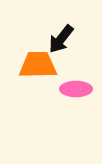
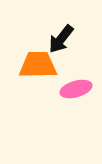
pink ellipse: rotated 16 degrees counterclockwise
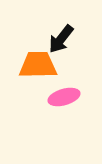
pink ellipse: moved 12 px left, 8 px down
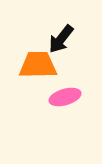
pink ellipse: moved 1 px right
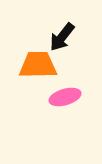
black arrow: moved 1 px right, 2 px up
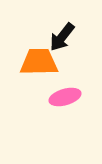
orange trapezoid: moved 1 px right, 3 px up
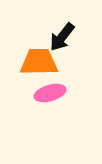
pink ellipse: moved 15 px left, 4 px up
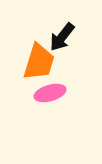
orange trapezoid: rotated 108 degrees clockwise
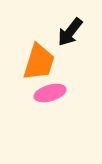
black arrow: moved 8 px right, 5 px up
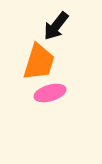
black arrow: moved 14 px left, 6 px up
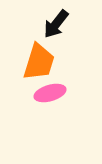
black arrow: moved 2 px up
